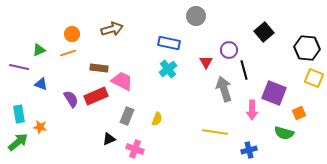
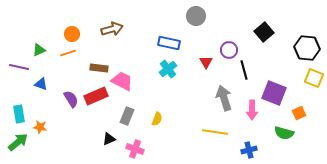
gray arrow: moved 9 px down
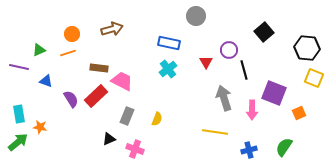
blue triangle: moved 5 px right, 3 px up
red rectangle: rotated 20 degrees counterclockwise
green semicircle: moved 14 px down; rotated 108 degrees clockwise
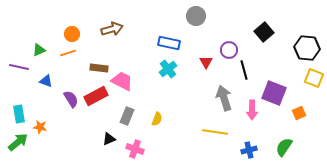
red rectangle: rotated 15 degrees clockwise
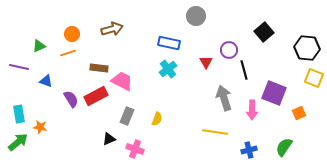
green triangle: moved 4 px up
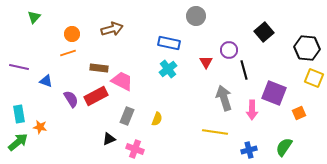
green triangle: moved 5 px left, 29 px up; rotated 24 degrees counterclockwise
